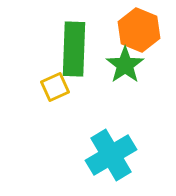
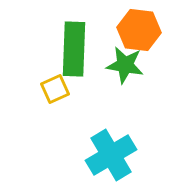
orange hexagon: rotated 15 degrees counterclockwise
green star: rotated 27 degrees counterclockwise
yellow square: moved 2 px down
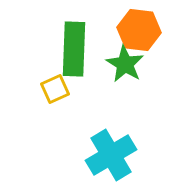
green star: moved 1 px up; rotated 21 degrees clockwise
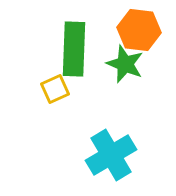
green star: rotated 9 degrees counterclockwise
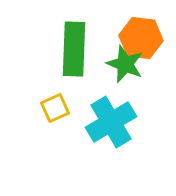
orange hexagon: moved 2 px right, 8 px down
yellow square: moved 19 px down
cyan cross: moved 33 px up
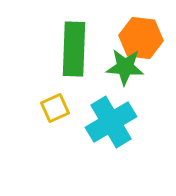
green star: moved 3 px down; rotated 18 degrees counterclockwise
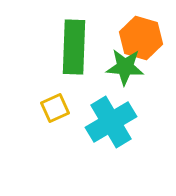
orange hexagon: rotated 9 degrees clockwise
green rectangle: moved 2 px up
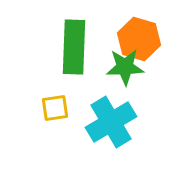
orange hexagon: moved 2 px left, 1 px down
green star: rotated 6 degrees counterclockwise
yellow square: rotated 16 degrees clockwise
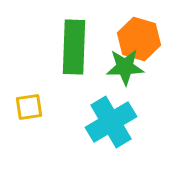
yellow square: moved 26 px left, 1 px up
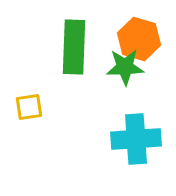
cyan cross: moved 25 px right, 17 px down; rotated 27 degrees clockwise
